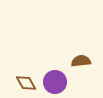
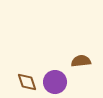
brown diamond: moved 1 px right, 1 px up; rotated 10 degrees clockwise
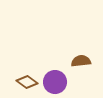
brown diamond: rotated 35 degrees counterclockwise
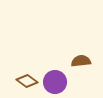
brown diamond: moved 1 px up
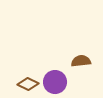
brown diamond: moved 1 px right, 3 px down; rotated 10 degrees counterclockwise
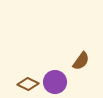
brown semicircle: rotated 132 degrees clockwise
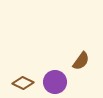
brown diamond: moved 5 px left, 1 px up
